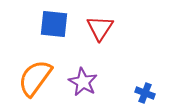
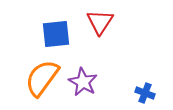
blue square: moved 2 px right, 10 px down; rotated 12 degrees counterclockwise
red triangle: moved 6 px up
orange semicircle: moved 7 px right
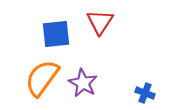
purple star: moved 1 px down
